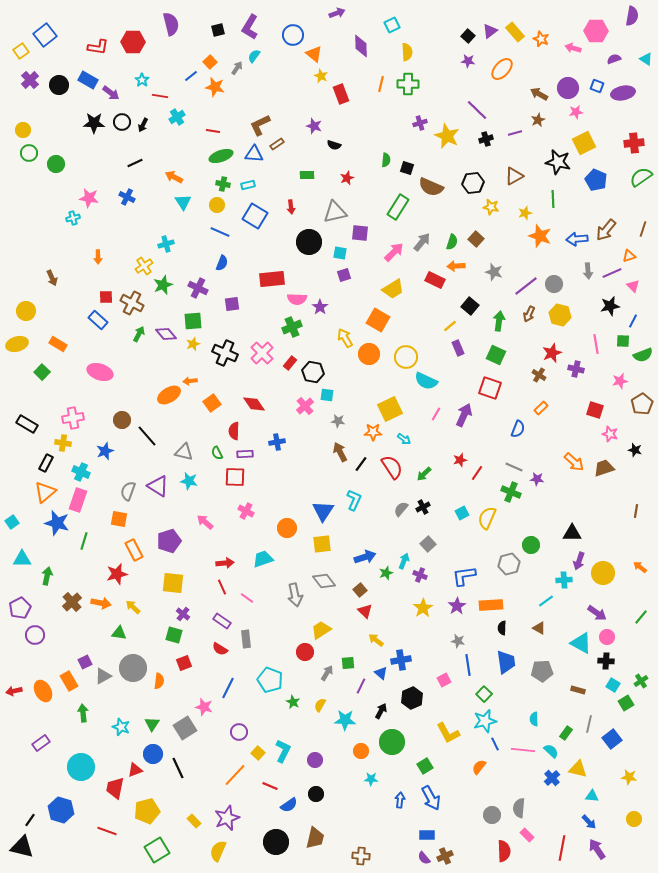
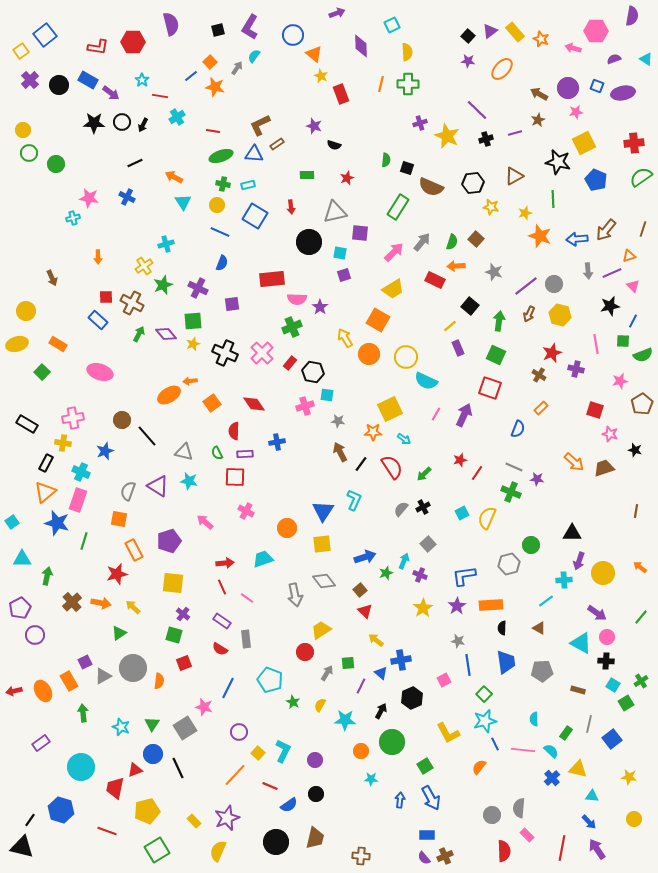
pink cross at (305, 406): rotated 24 degrees clockwise
green triangle at (119, 633): rotated 42 degrees counterclockwise
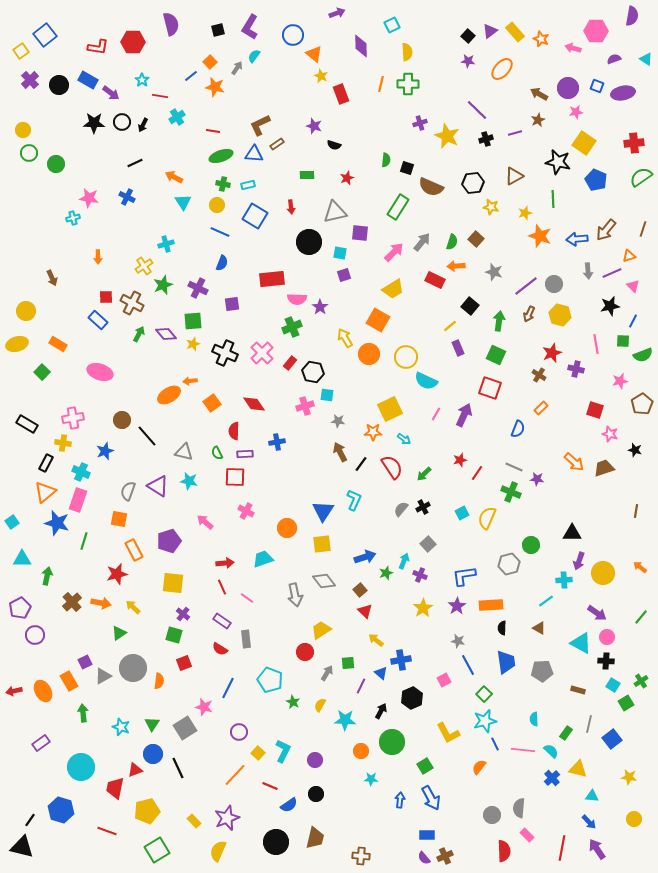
yellow square at (584, 143): rotated 30 degrees counterclockwise
blue line at (468, 665): rotated 20 degrees counterclockwise
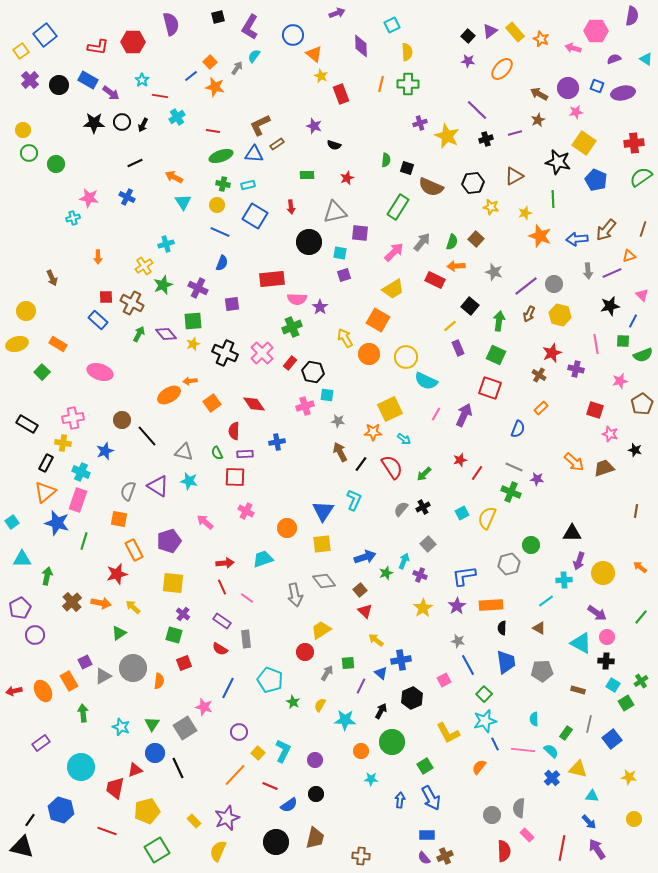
black square at (218, 30): moved 13 px up
pink triangle at (633, 286): moved 9 px right, 9 px down
blue circle at (153, 754): moved 2 px right, 1 px up
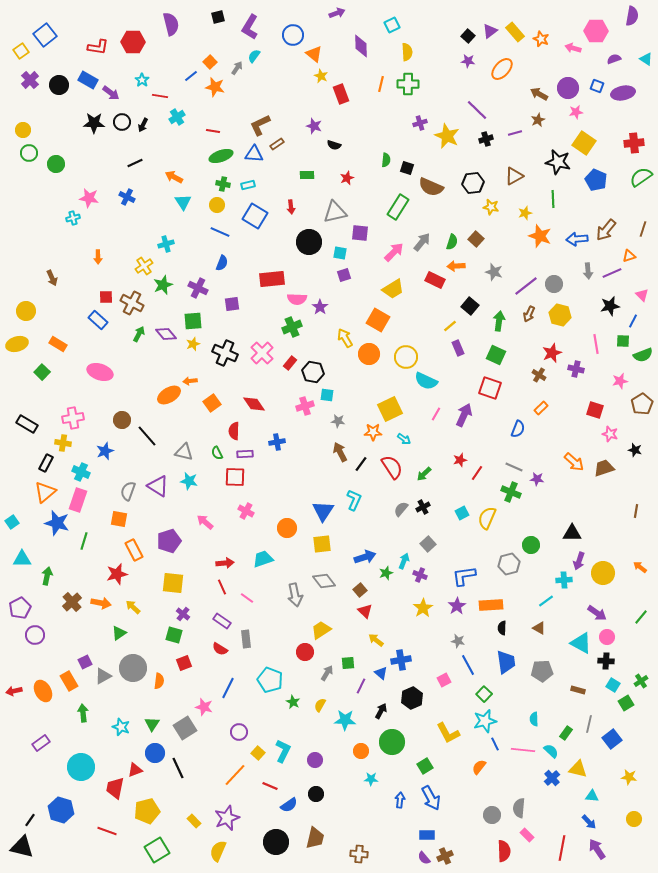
brown cross at (361, 856): moved 2 px left, 2 px up
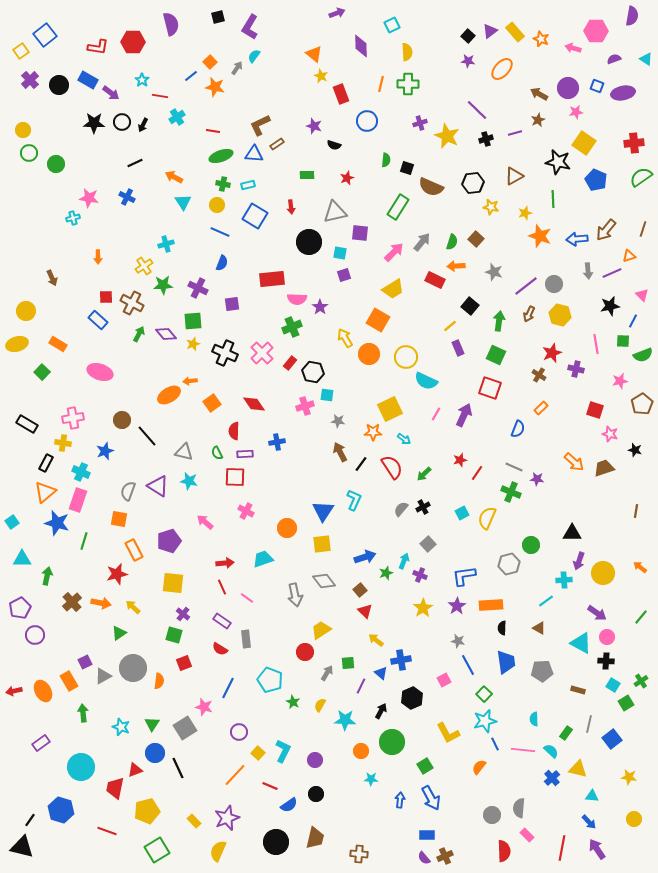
blue circle at (293, 35): moved 74 px right, 86 px down
green star at (163, 285): rotated 18 degrees clockwise
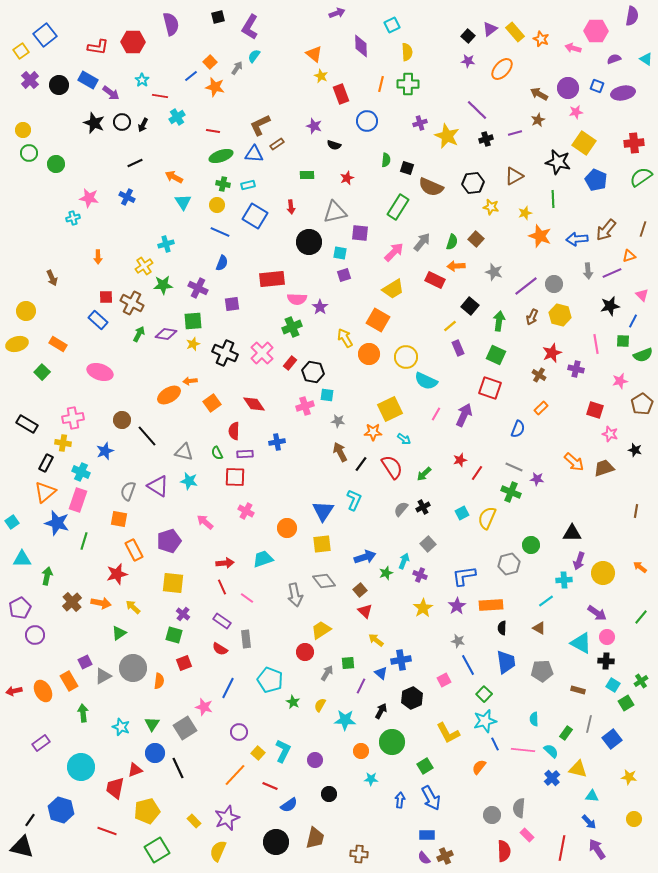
purple triangle at (490, 31): moved 2 px up
black star at (94, 123): rotated 20 degrees clockwise
brown arrow at (529, 314): moved 3 px right, 3 px down
purple diamond at (166, 334): rotated 40 degrees counterclockwise
black circle at (316, 794): moved 13 px right
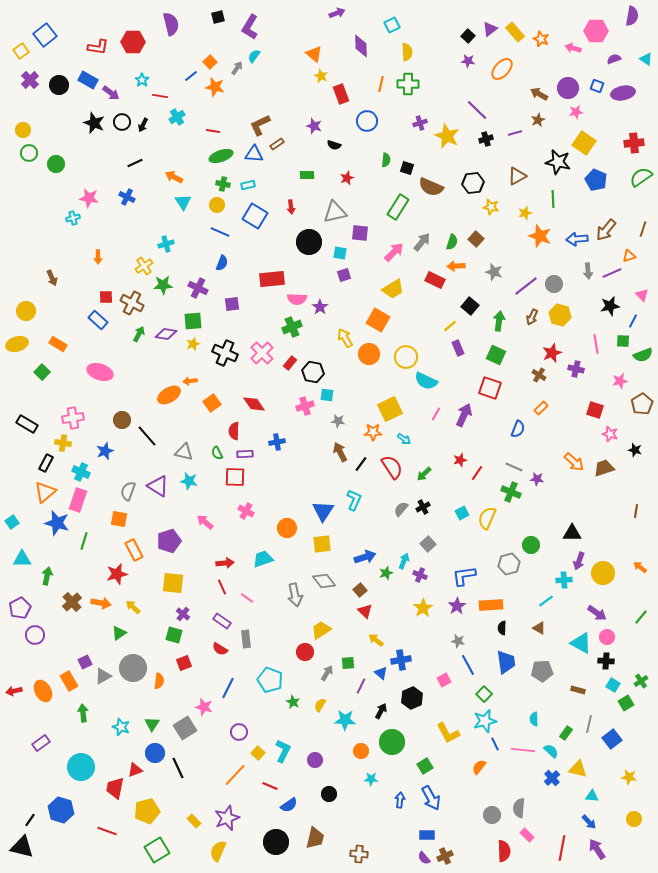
brown triangle at (514, 176): moved 3 px right
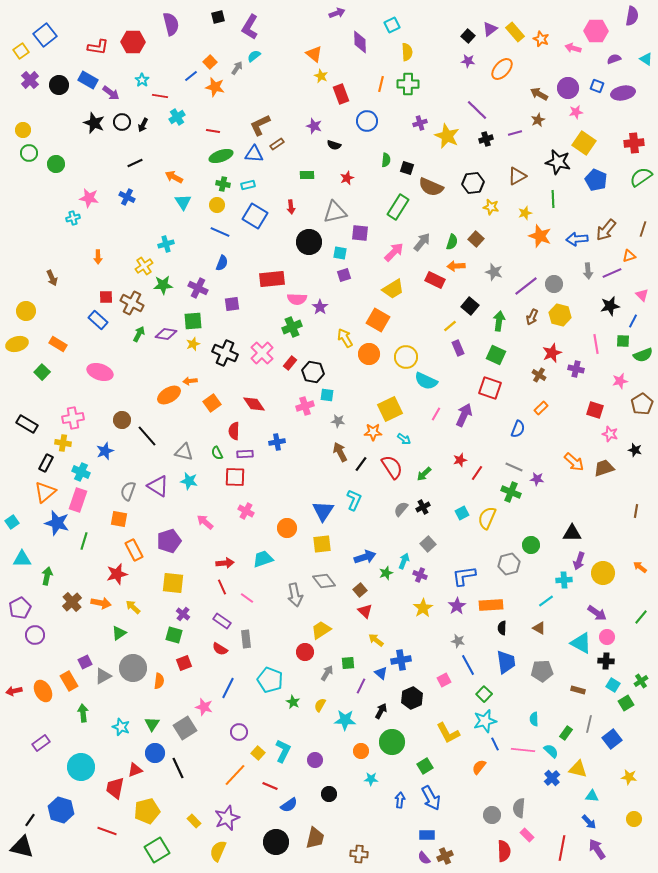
purple diamond at (361, 46): moved 1 px left, 4 px up
cyan semicircle at (254, 56): rotated 16 degrees clockwise
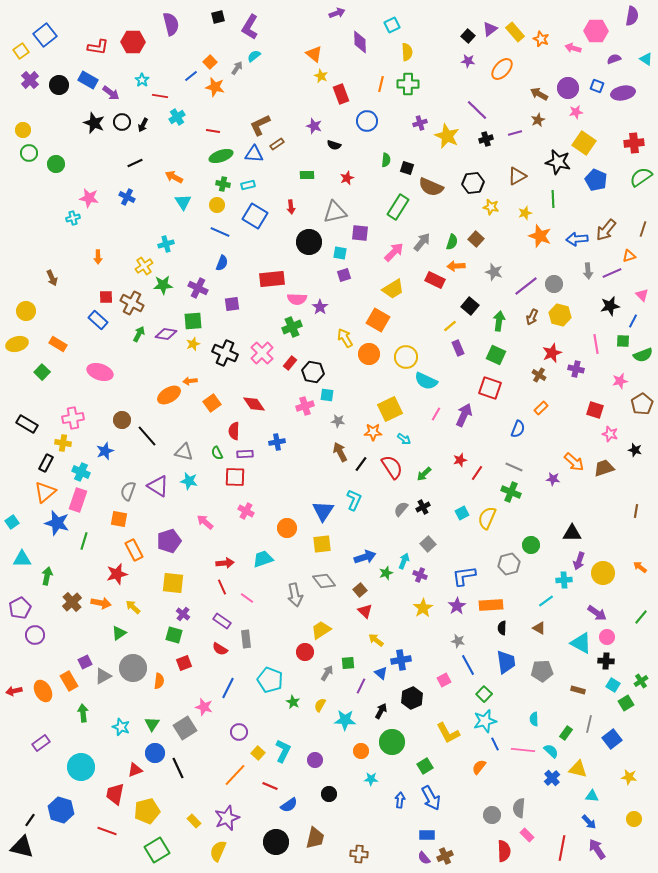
purple star at (537, 479): moved 16 px right
red trapezoid at (115, 788): moved 6 px down
